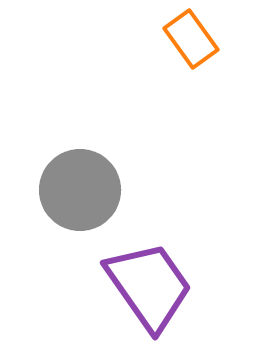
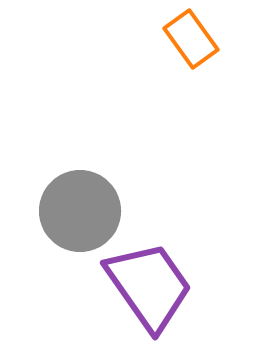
gray circle: moved 21 px down
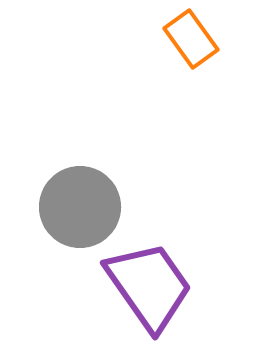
gray circle: moved 4 px up
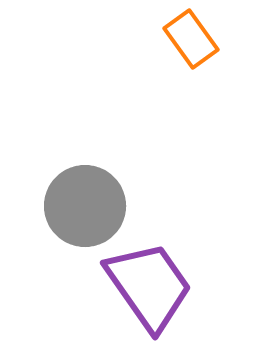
gray circle: moved 5 px right, 1 px up
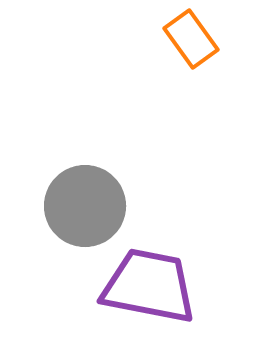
purple trapezoid: rotated 44 degrees counterclockwise
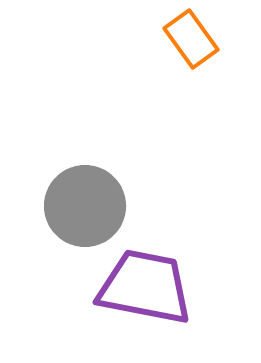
purple trapezoid: moved 4 px left, 1 px down
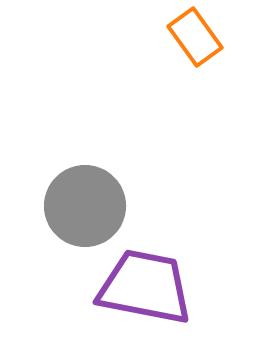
orange rectangle: moved 4 px right, 2 px up
